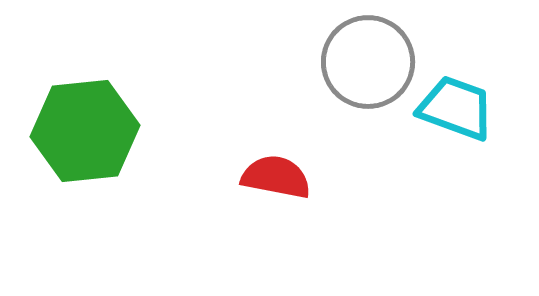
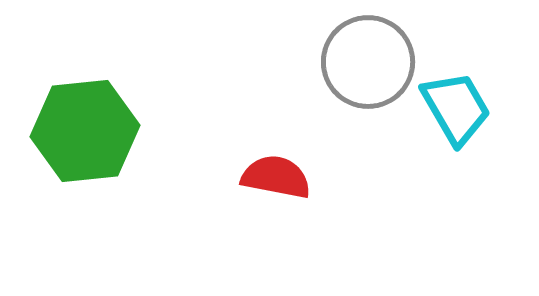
cyan trapezoid: rotated 40 degrees clockwise
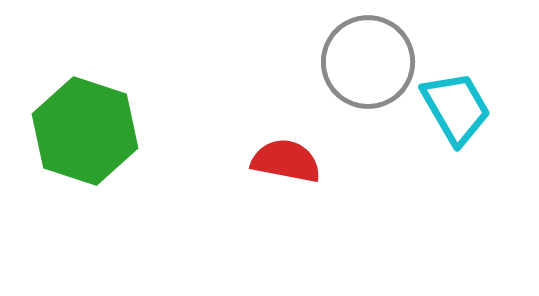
green hexagon: rotated 24 degrees clockwise
red semicircle: moved 10 px right, 16 px up
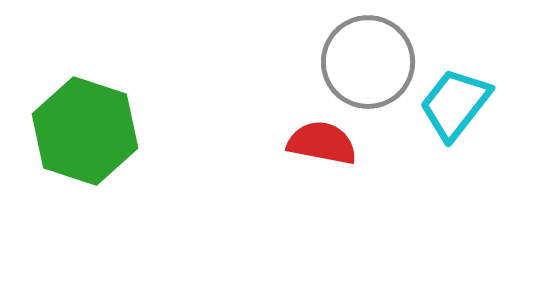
cyan trapezoid: moved 1 px left, 4 px up; rotated 112 degrees counterclockwise
red semicircle: moved 36 px right, 18 px up
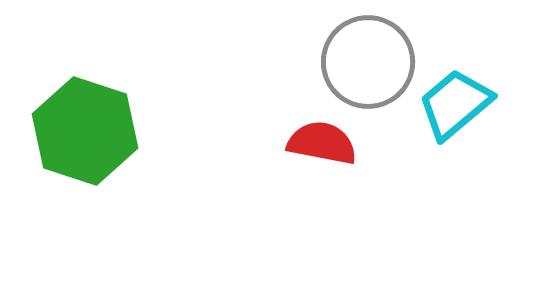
cyan trapezoid: rotated 12 degrees clockwise
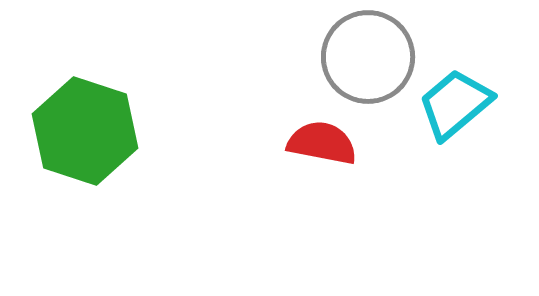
gray circle: moved 5 px up
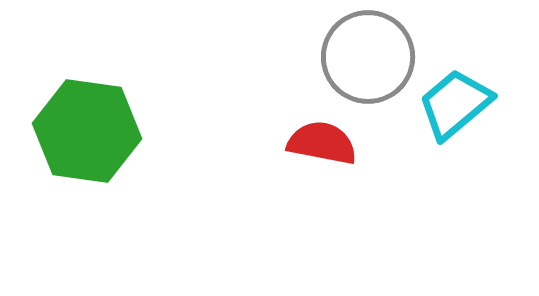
green hexagon: moved 2 px right; rotated 10 degrees counterclockwise
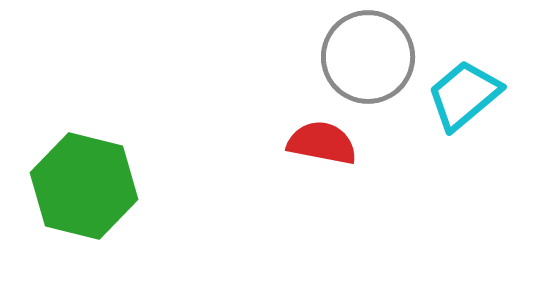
cyan trapezoid: moved 9 px right, 9 px up
green hexagon: moved 3 px left, 55 px down; rotated 6 degrees clockwise
